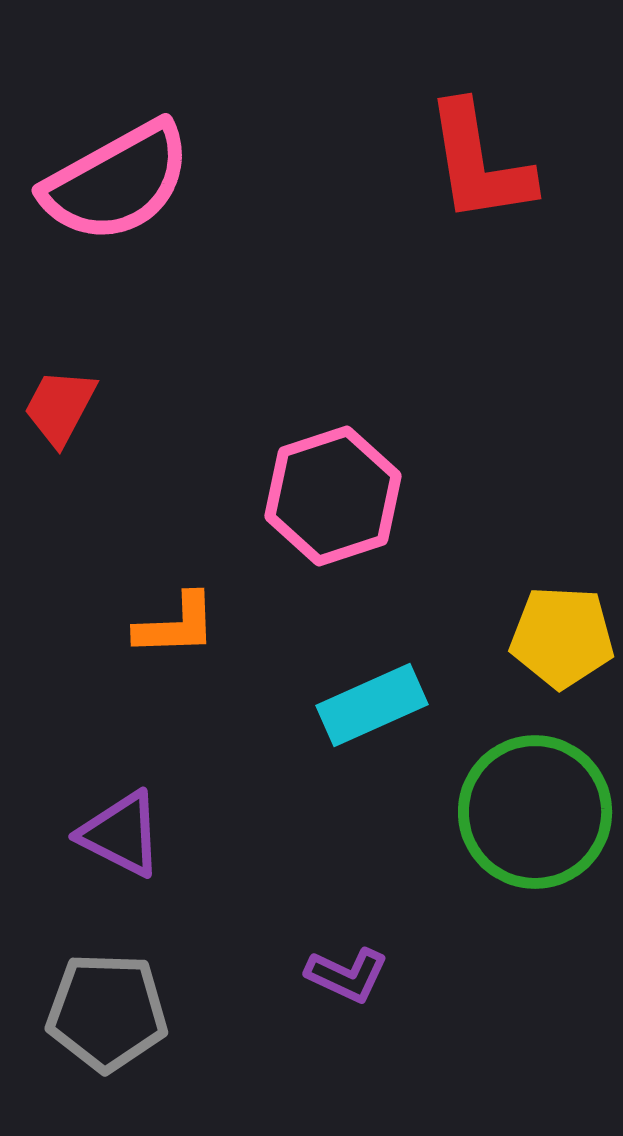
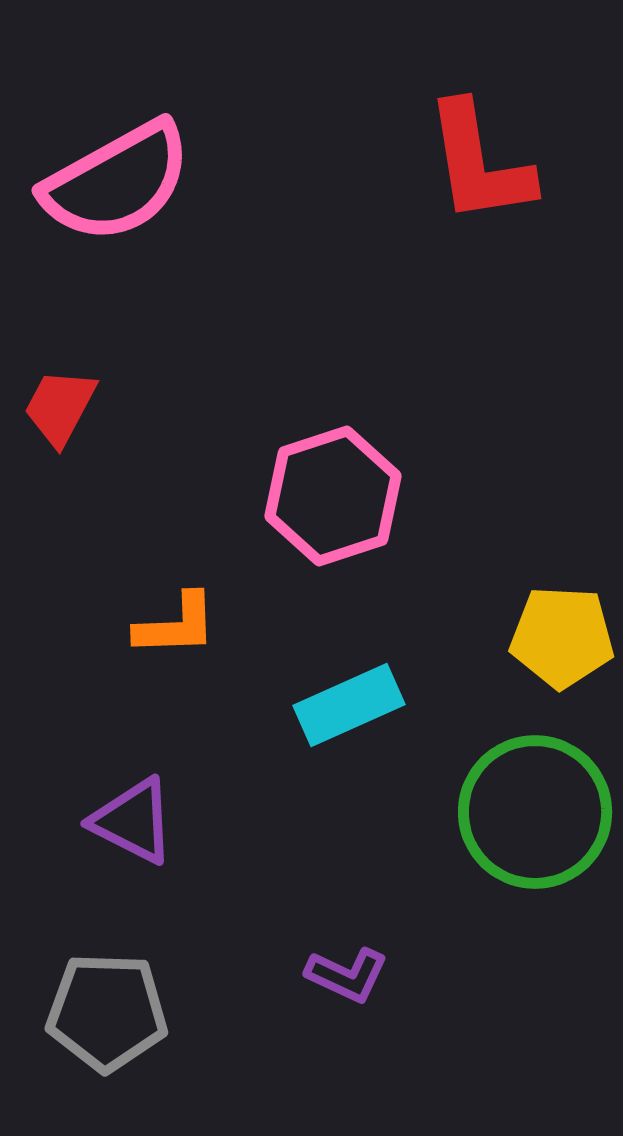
cyan rectangle: moved 23 px left
purple triangle: moved 12 px right, 13 px up
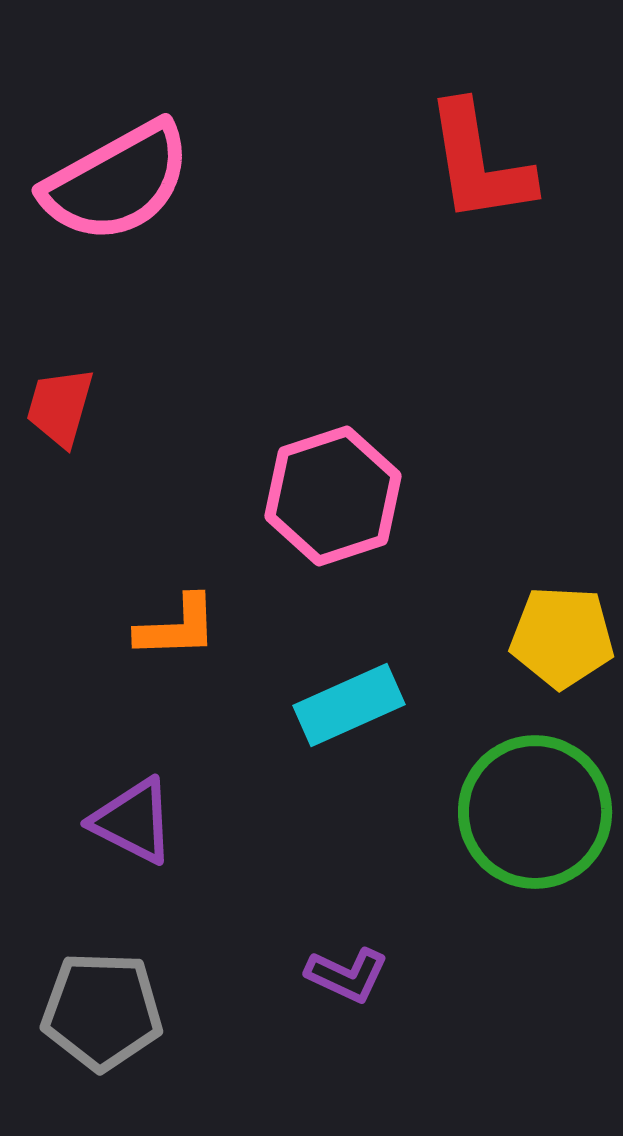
red trapezoid: rotated 12 degrees counterclockwise
orange L-shape: moved 1 px right, 2 px down
gray pentagon: moved 5 px left, 1 px up
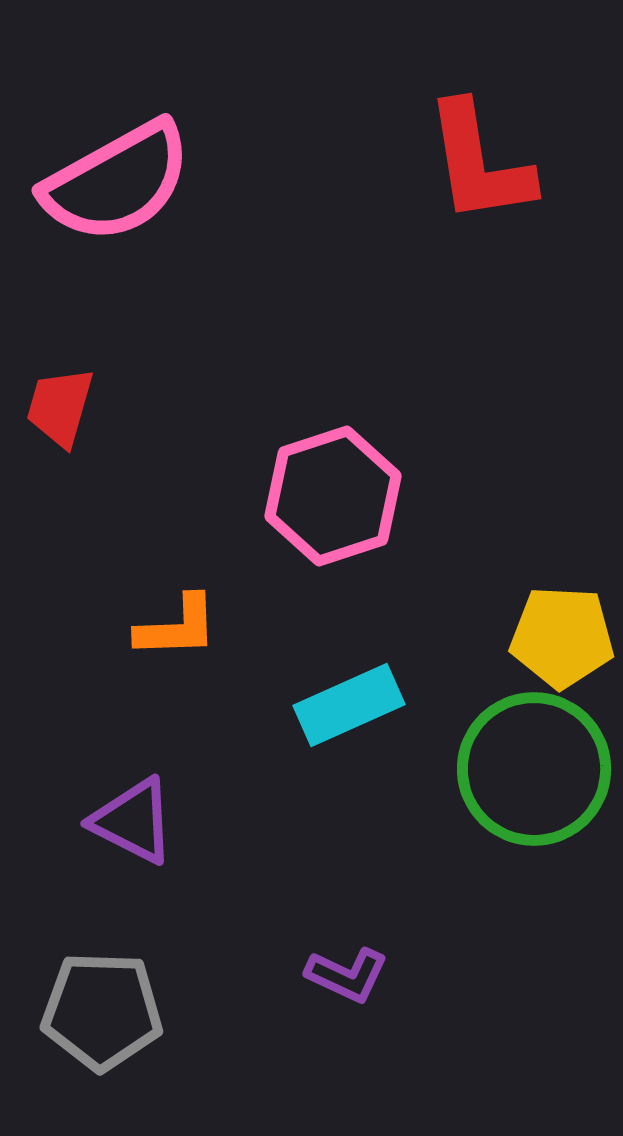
green circle: moved 1 px left, 43 px up
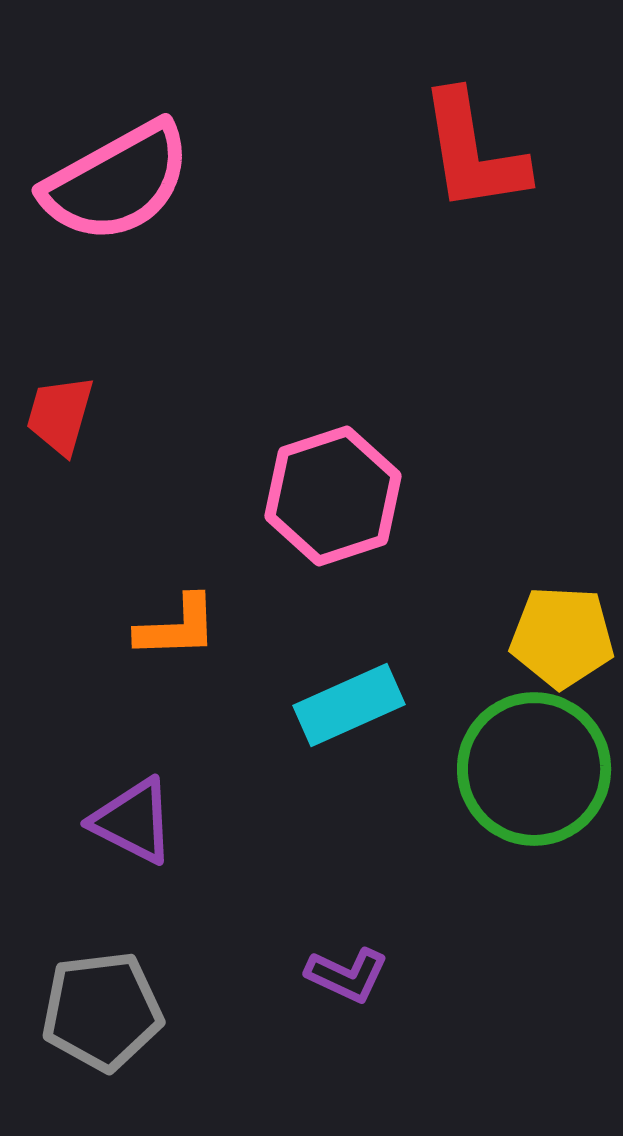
red L-shape: moved 6 px left, 11 px up
red trapezoid: moved 8 px down
gray pentagon: rotated 9 degrees counterclockwise
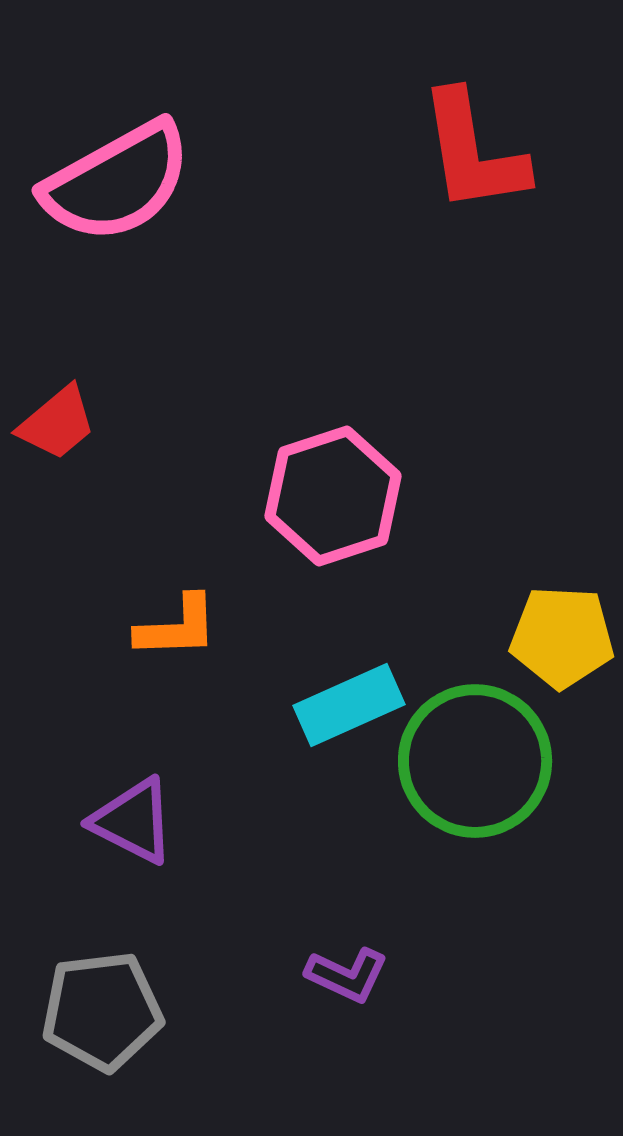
red trapezoid: moved 3 px left, 8 px down; rotated 146 degrees counterclockwise
green circle: moved 59 px left, 8 px up
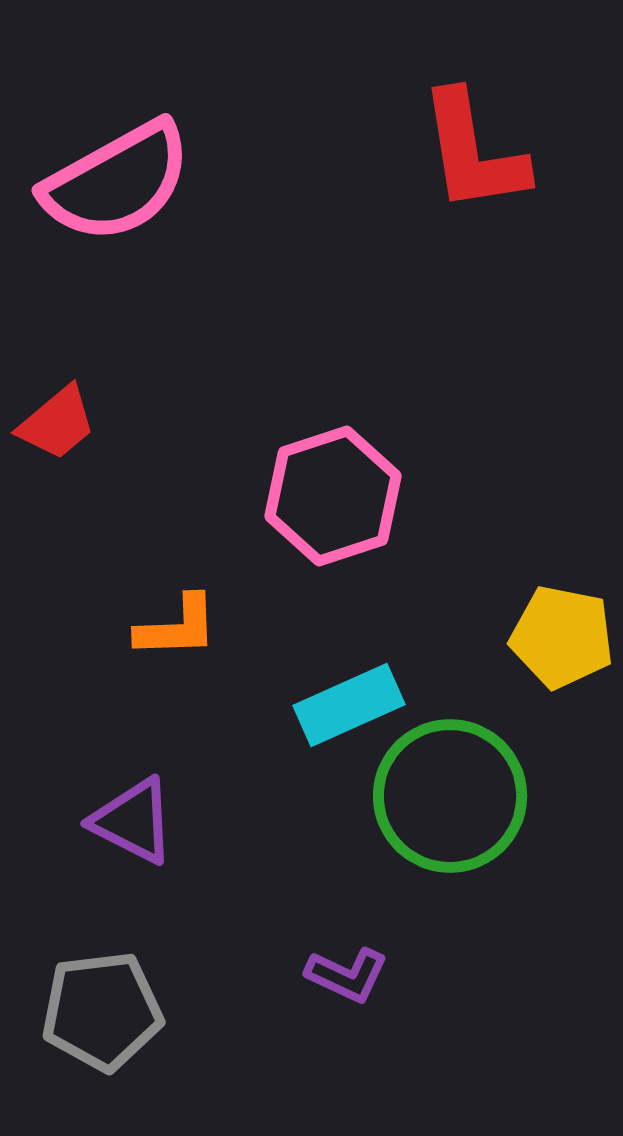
yellow pentagon: rotated 8 degrees clockwise
green circle: moved 25 px left, 35 px down
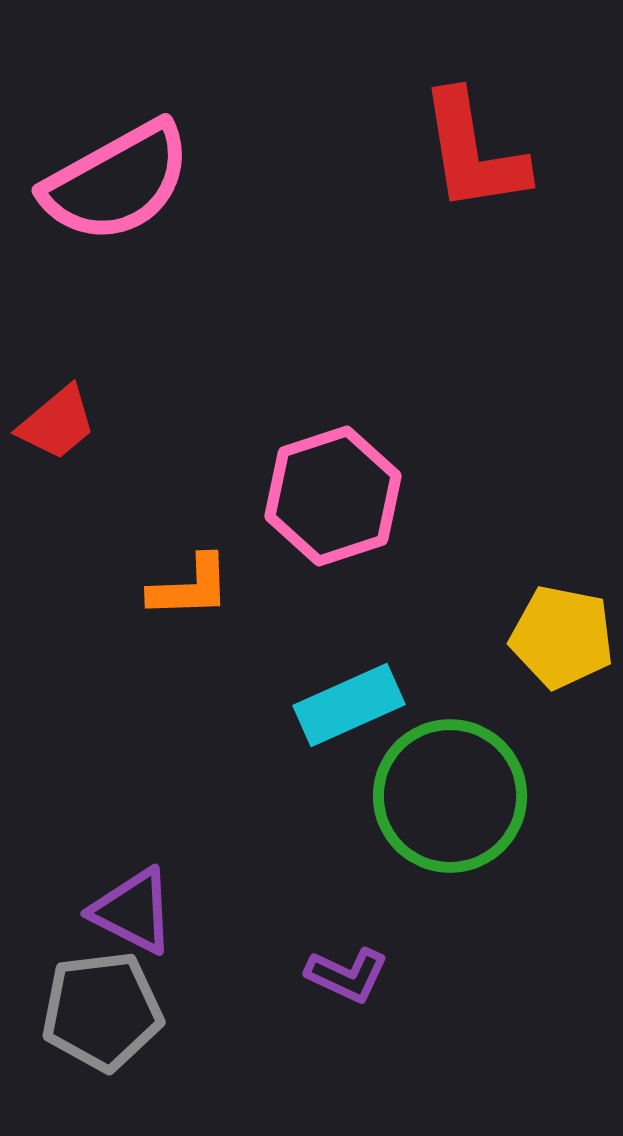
orange L-shape: moved 13 px right, 40 px up
purple triangle: moved 90 px down
